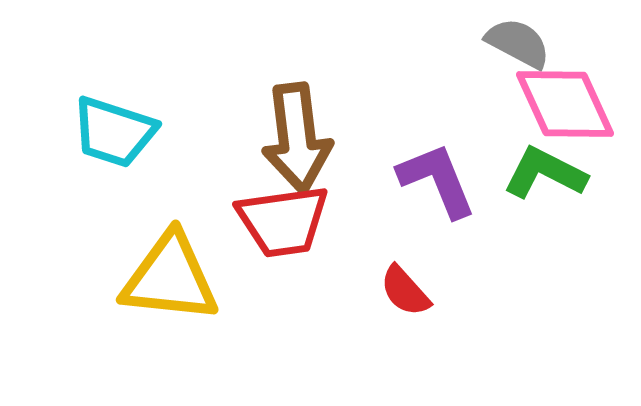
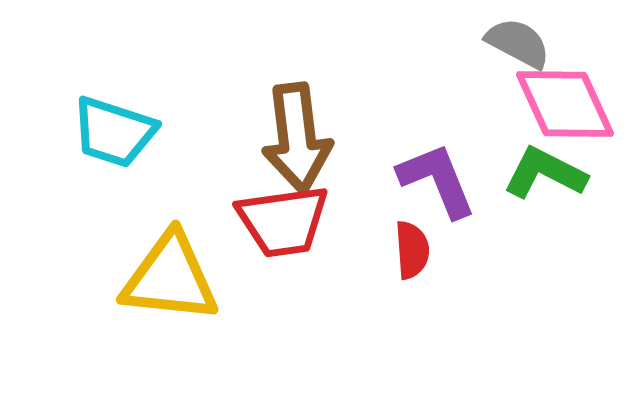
red semicircle: moved 7 px right, 41 px up; rotated 142 degrees counterclockwise
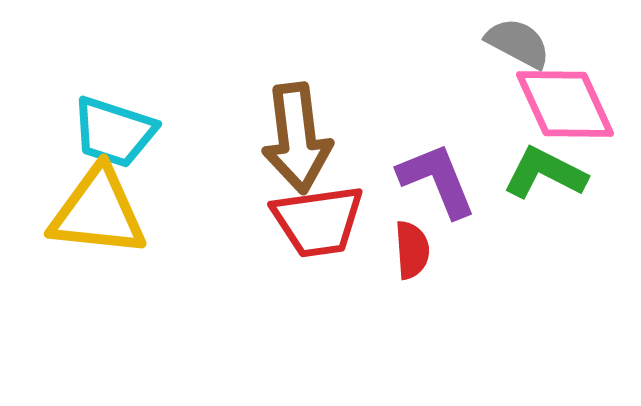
red trapezoid: moved 35 px right
yellow triangle: moved 72 px left, 66 px up
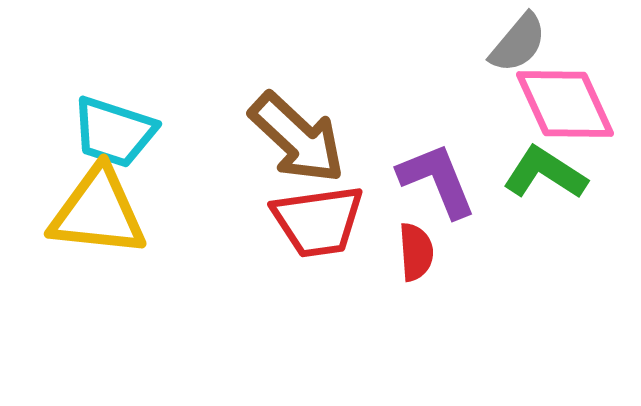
gray semicircle: rotated 102 degrees clockwise
brown arrow: rotated 40 degrees counterclockwise
green L-shape: rotated 6 degrees clockwise
red semicircle: moved 4 px right, 2 px down
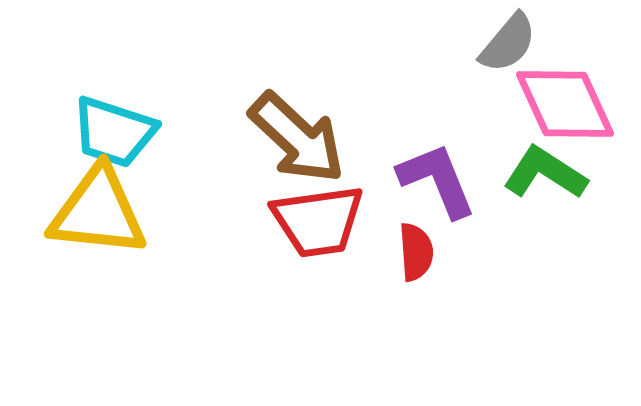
gray semicircle: moved 10 px left
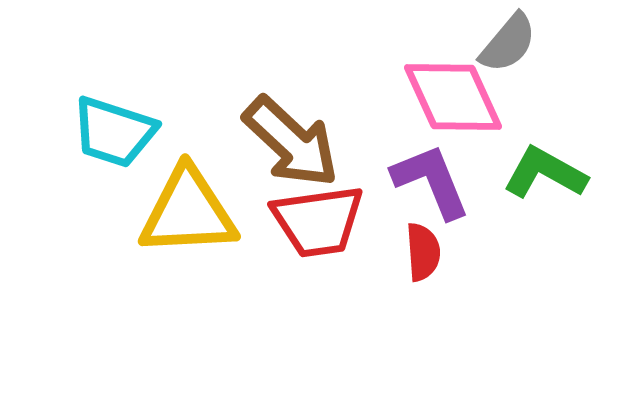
pink diamond: moved 112 px left, 7 px up
brown arrow: moved 6 px left, 4 px down
green L-shape: rotated 4 degrees counterclockwise
purple L-shape: moved 6 px left, 1 px down
yellow triangle: moved 90 px right; rotated 9 degrees counterclockwise
red semicircle: moved 7 px right
